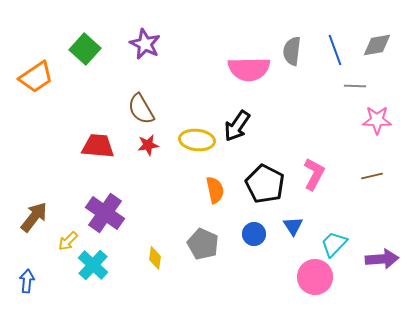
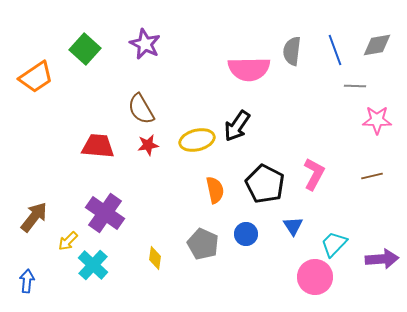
yellow ellipse: rotated 20 degrees counterclockwise
blue circle: moved 8 px left
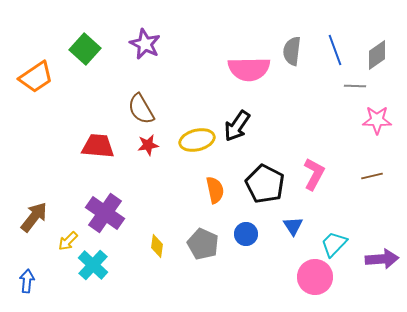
gray diamond: moved 10 px down; rotated 24 degrees counterclockwise
yellow diamond: moved 2 px right, 12 px up
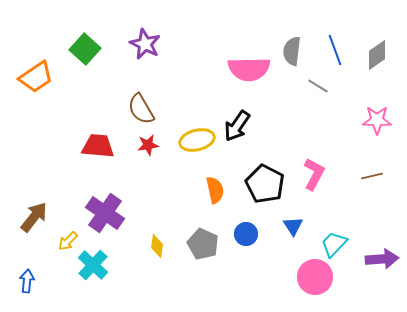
gray line: moved 37 px left; rotated 30 degrees clockwise
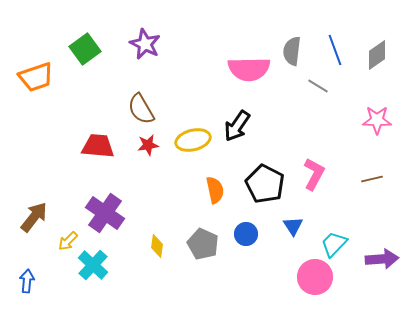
green square: rotated 12 degrees clockwise
orange trapezoid: rotated 15 degrees clockwise
yellow ellipse: moved 4 px left
brown line: moved 3 px down
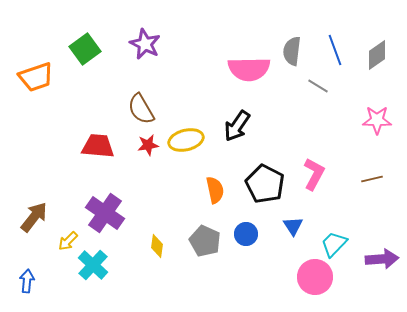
yellow ellipse: moved 7 px left
gray pentagon: moved 2 px right, 3 px up
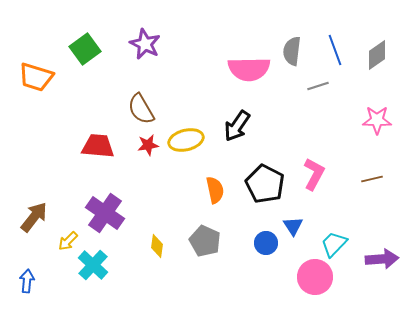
orange trapezoid: rotated 36 degrees clockwise
gray line: rotated 50 degrees counterclockwise
blue circle: moved 20 px right, 9 px down
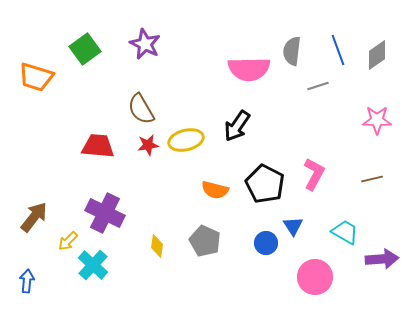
blue line: moved 3 px right
orange semicircle: rotated 116 degrees clockwise
purple cross: rotated 9 degrees counterclockwise
cyan trapezoid: moved 11 px right, 12 px up; rotated 76 degrees clockwise
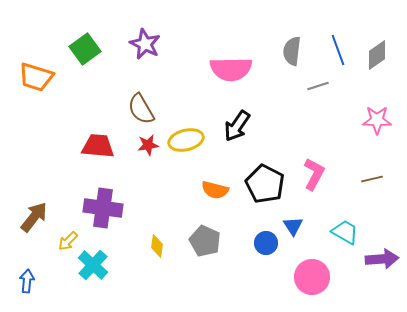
pink semicircle: moved 18 px left
purple cross: moved 2 px left, 5 px up; rotated 18 degrees counterclockwise
pink circle: moved 3 px left
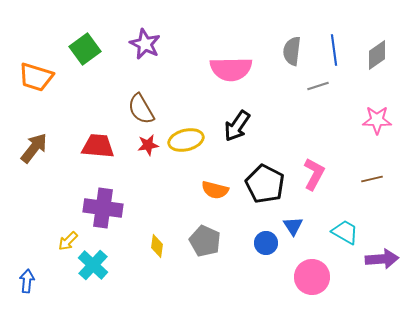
blue line: moved 4 px left; rotated 12 degrees clockwise
brown arrow: moved 69 px up
